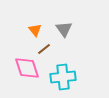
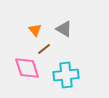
gray triangle: rotated 24 degrees counterclockwise
cyan cross: moved 3 px right, 2 px up
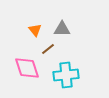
gray triangle: moved 2 px left; rotated 30 degrees counterclockwise
brown line: moved 4 px right
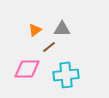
orange triangle: rotated 32 degrees clockwise
brown line: moved 1 px right, 2 px up
pink diamond: moved 1 px down; rotated 72 degrees counterclockwise
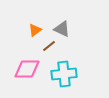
gray triangle: rotated 24 degrees clockwise
brown line: moved 1 px up
cyan cross: moved 2 px left, 1 px up
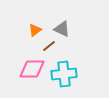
pink diamond: moved 5 px right
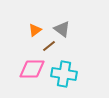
gray triangle: rotated 12 degrees clockwise
cyan cross: rotated 15 degrees clockwise
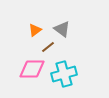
brown line: moved 1 px left, 1 px down
cyan cross: rotated 25 degrees counterclockwise
